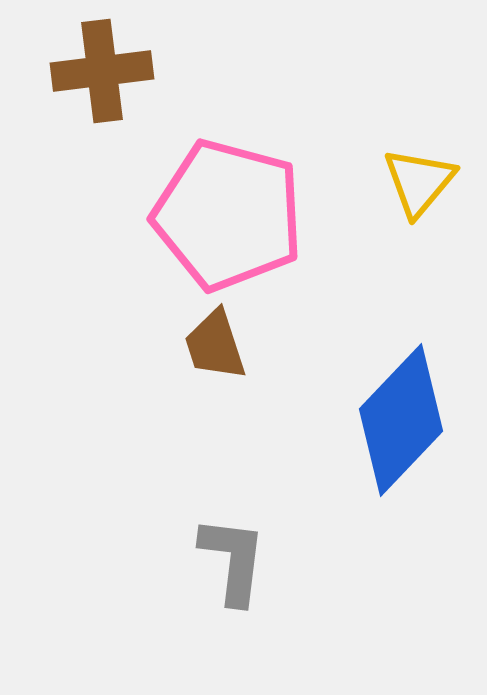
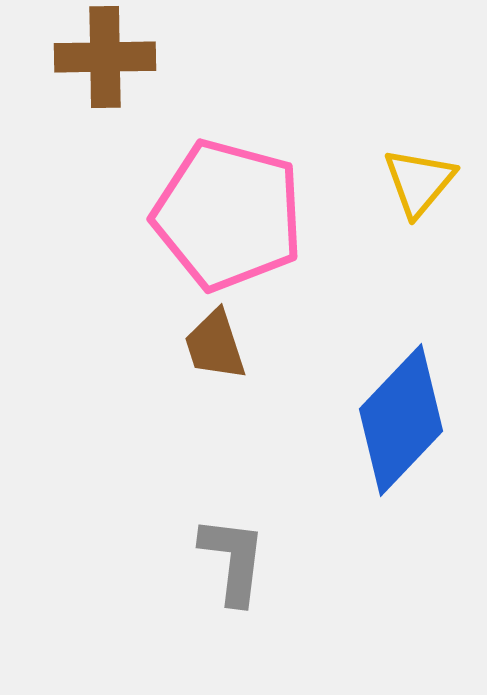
brown cross: moved 3 px right, 14 px up; rotated 6 degrees clockwise
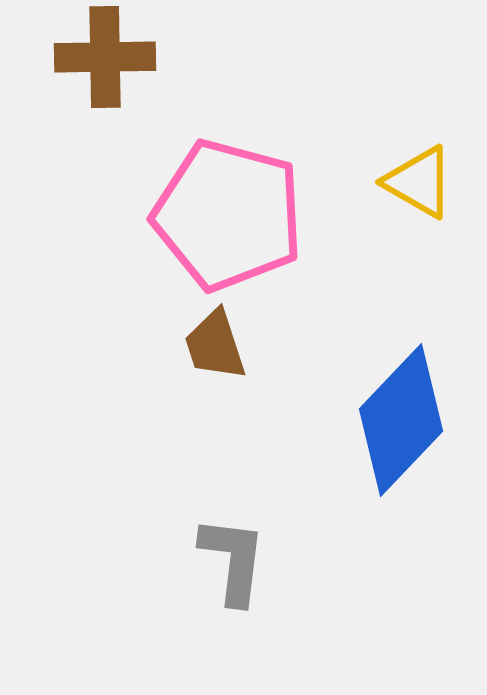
yellow triangle: rotated 40 degrees counterclockwise
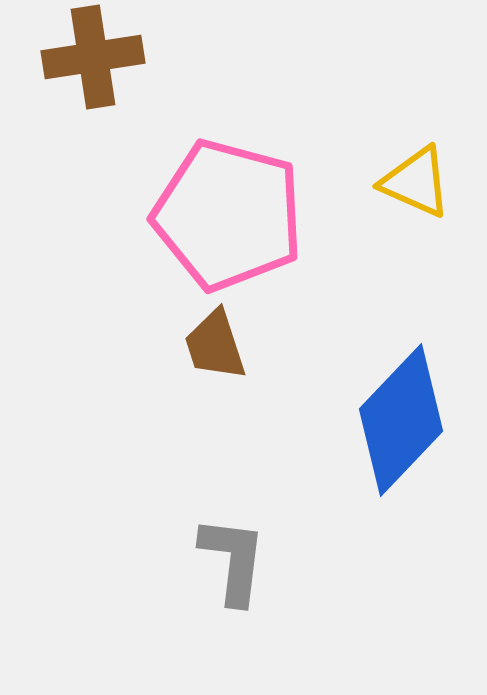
brown cross: moved 12 px left; rotated 8 degrees counterclockwise
yellow triangle: moved 3 px left; rotated 6 degrees counterclockwise
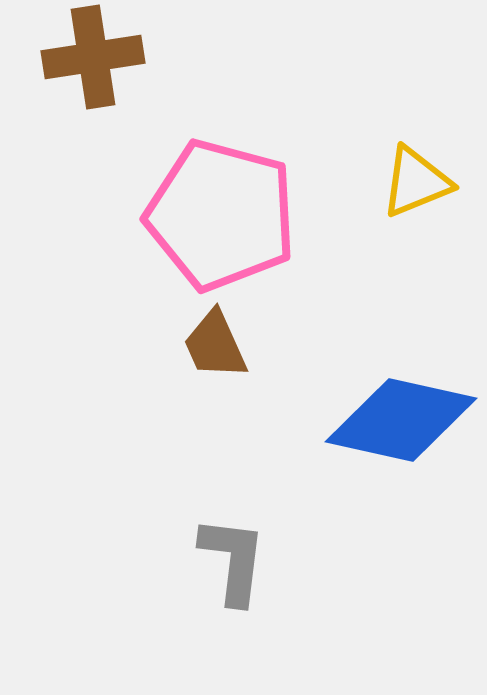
yellow triangle: rotated 46 degrees counterclockwise
pink pentagon: moved 7 px left
brown trapezoid: rotated 6 degrees counterclockwise
blue diamond: rotated 59 degrees clockwise
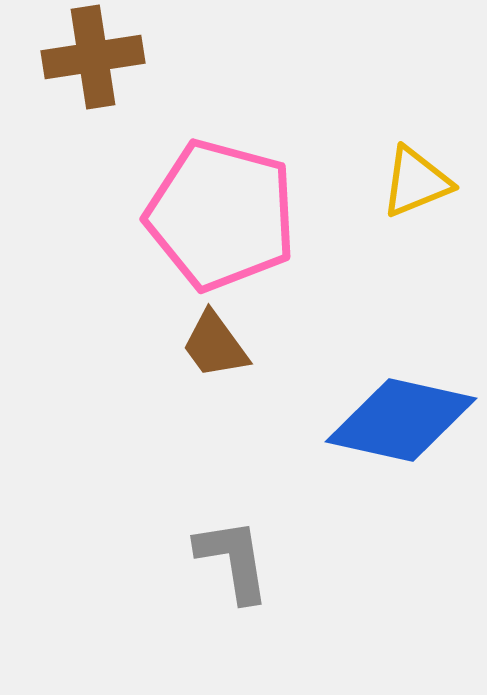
brown trapezoid: rotated 12 degrees counterclockwise
gray L-shape: rotated 16 degrees counterclockwise
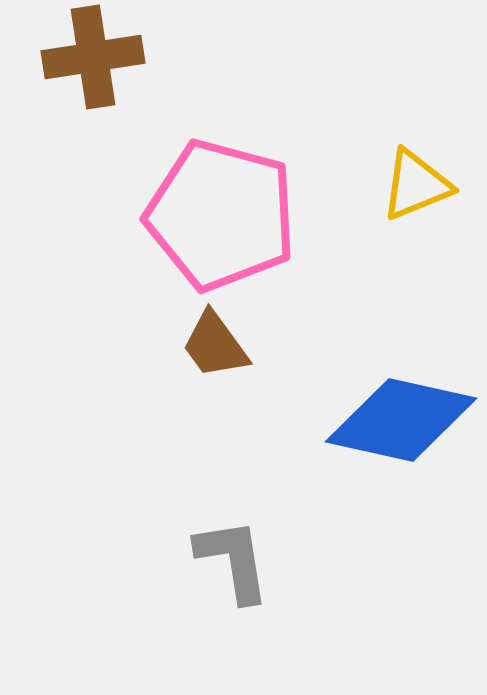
yellow triangle: moved 3 px down
